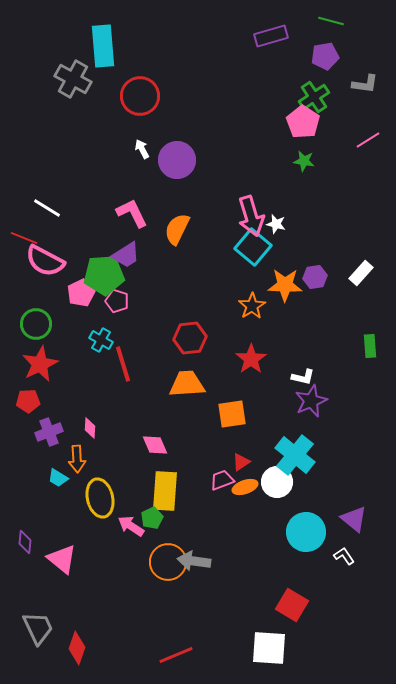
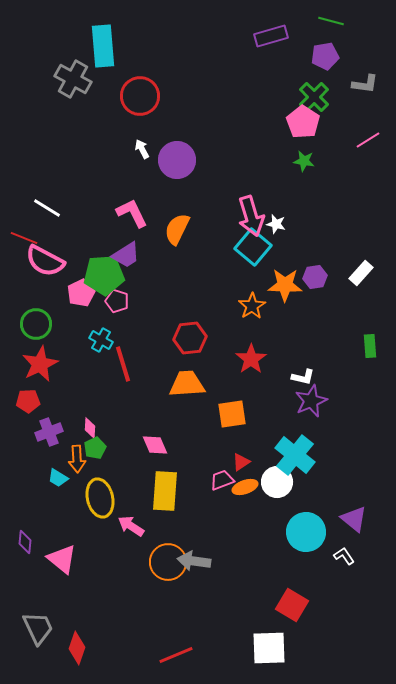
green cross at (314, 97): rotated 12 degrees counterclockwise
green pentagon at (152, 518): moved 57 px left, 70 px up
white square at (269, 648): rotated 6 degrees counterclockwise
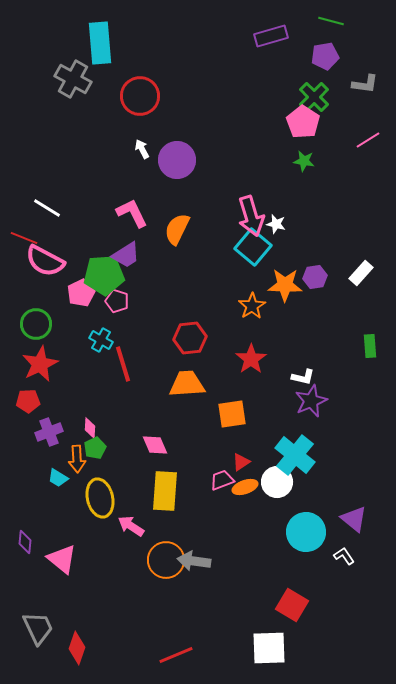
cyan rectangle at (103, 46): moved 3 px left, 3 px up
orange circle at (168, 562): moved 2 px left, 2 px up
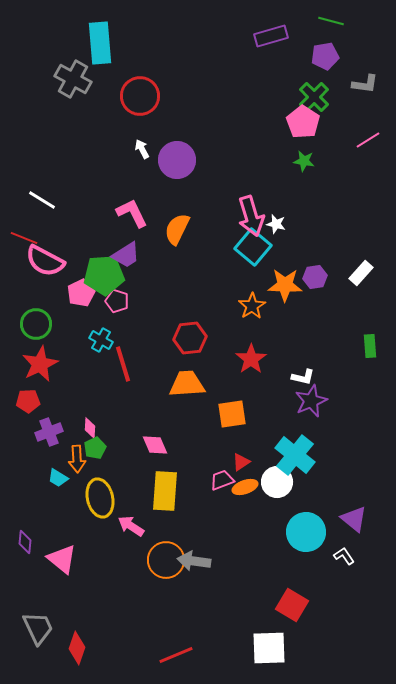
white line at (47, 208): moved 5 px left, 8 px up
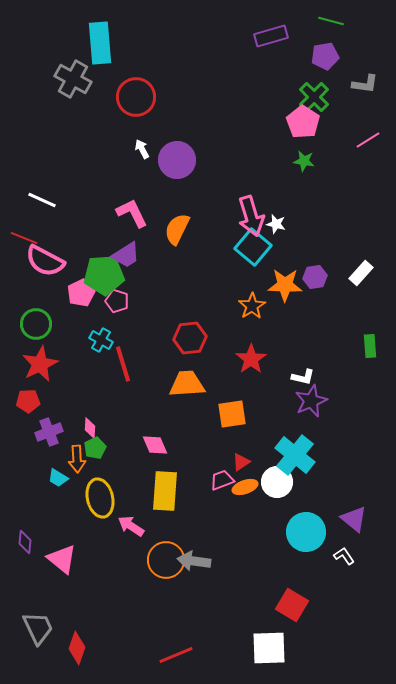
red circle at (140, 96): moved 4 px left, 1 px down
white line at (42, 200): rotated 8 degrees counterclockwise
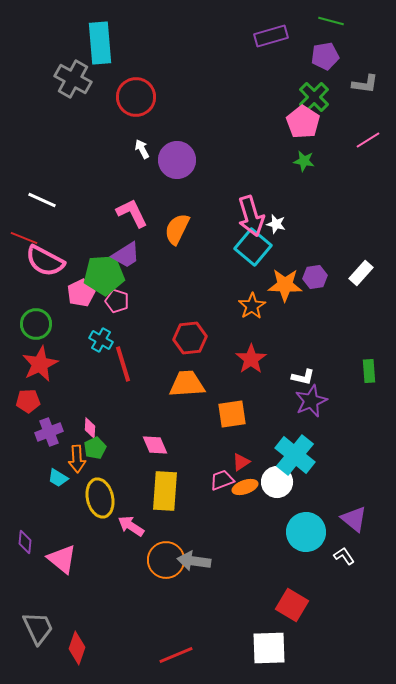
green rectangle at (370, 346): moved 1 px left, 25 px down
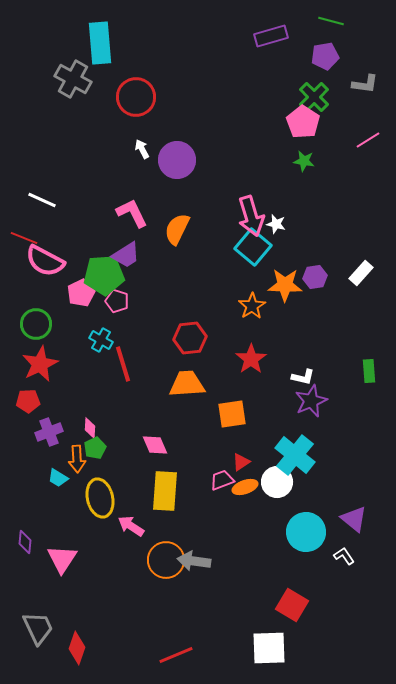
pink triangle at (62, 559): rotated 24 degrees clockwise
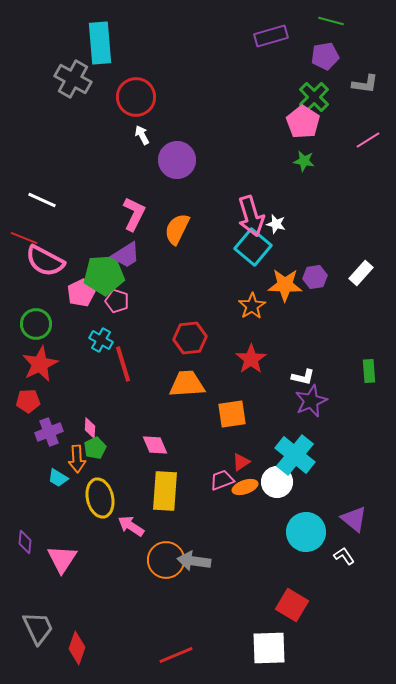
white arrow at (142, 149): moved 14 px up
pink L-shape at (132, 213): moved 2 px right, 1 px down; rotated 52 degrees clockwise
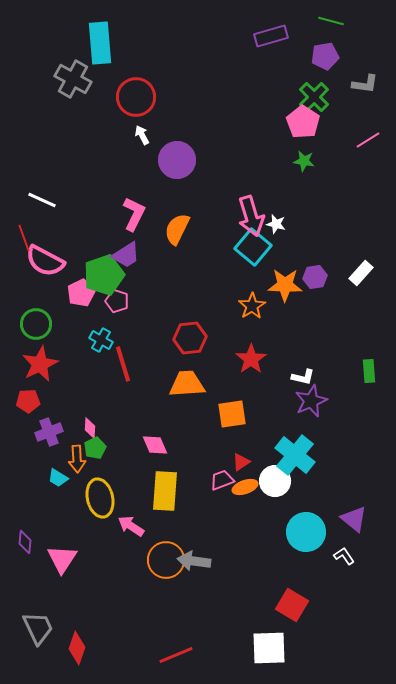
red line at (24, 238): rotated 48 degrees clockwise
green pentagon at (104, 275): rotated 15 degrees counterclockwise
white circle at (277, 482): moved 2 px left, 1 px up
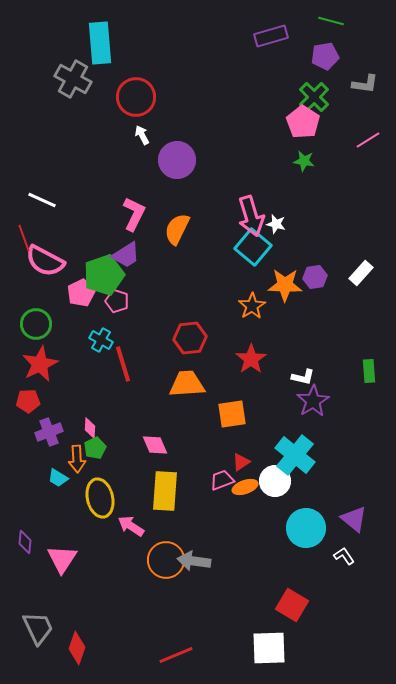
purple star at (311, 401): moved 2 px right; rotated 8 degrees counterclockwise
cyan circle at (306, 532): moved 4 px up
